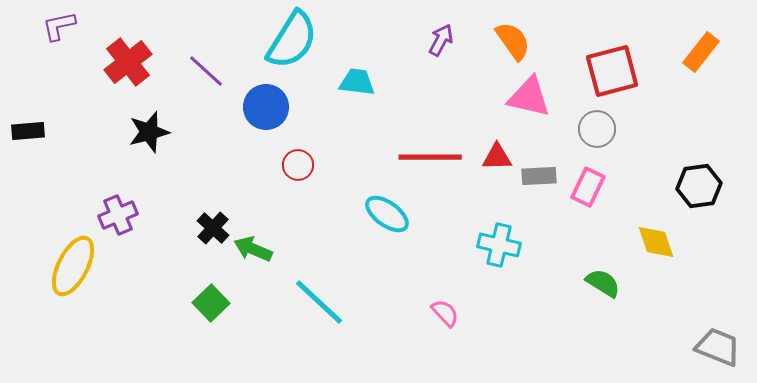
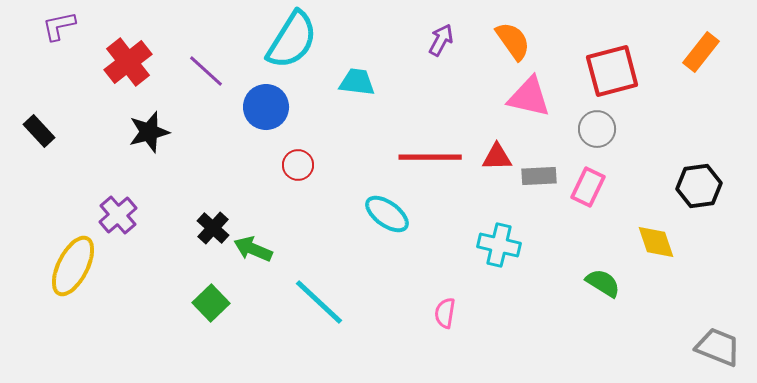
black rectangle: moved 11 px right; rotated 52 degrees clockwise
purple cross: rotated 18 degrees counterclockwise
pink semicircle: rotated 128 degrees counterclockwise
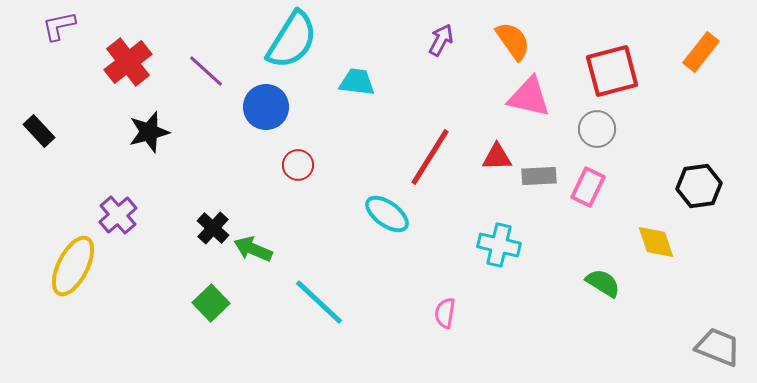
red line: rotated 58 degrees counterclockwise
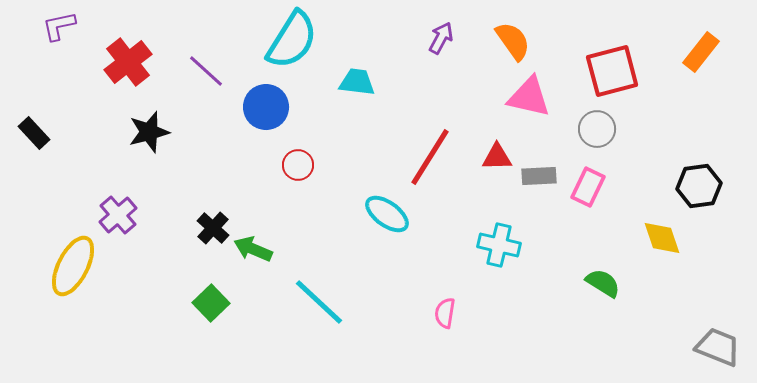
purple arrow: moved 2 px up
black rectangle: moved 5 px left, 2 px down
yellow diamond: moved 6 px right, 4 px up
